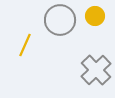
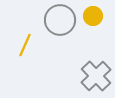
yellow circle: moved 2 px left
gray cross: moved 6 px down
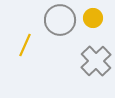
yellow circle: moved 2 px down
gray cross: moved 15 px up
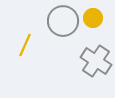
gray circle: moved 3 px right, 1 px down
gray cross: rotated 12 degrees counterclockwise
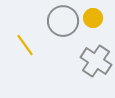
yellow line: rotated 60 degrees counterclockwise
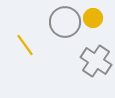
gray circle: moved 2 px right, 1 px down
